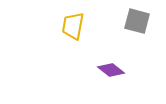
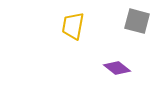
purple diamond: moved 6 px right, 2 px up
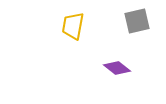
gray square: rotated 28 degrees counterclockwise
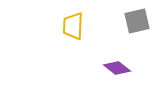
yellow trapezoid: rotated 8 degrees counterclockwise
